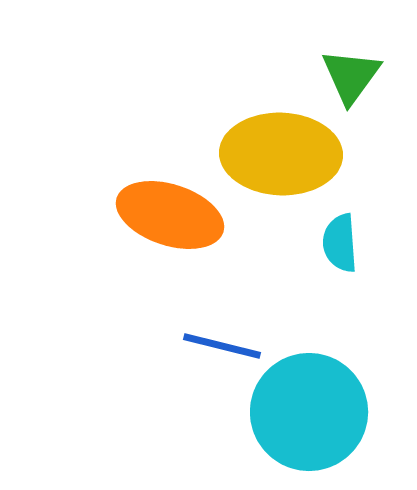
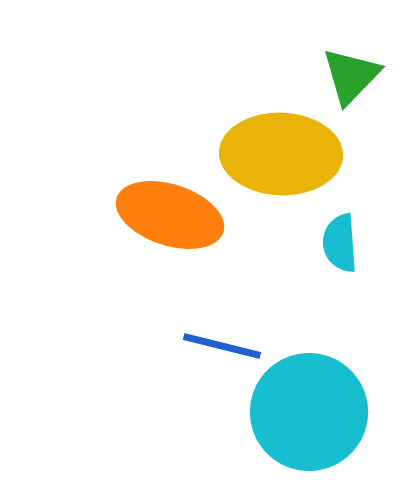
green triangle: rotated 8 degrees clockwise
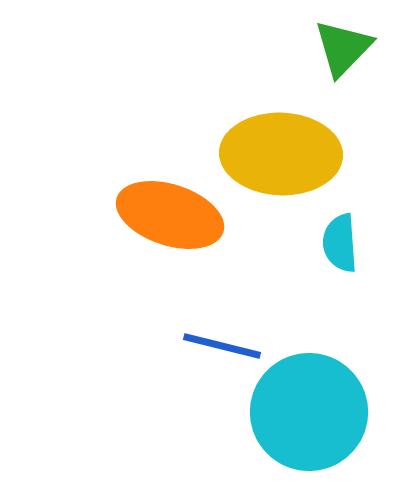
green triangle: moved 8 px left, 28 px up
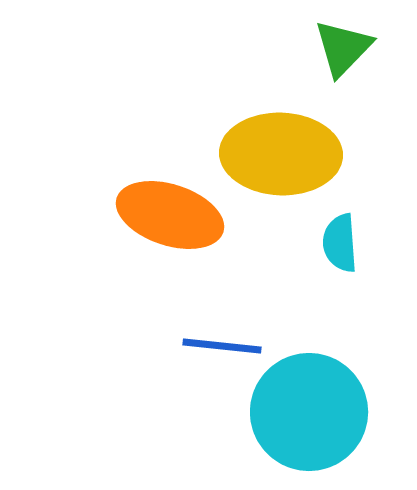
blue line: rotated 8 degrees counterclockwise
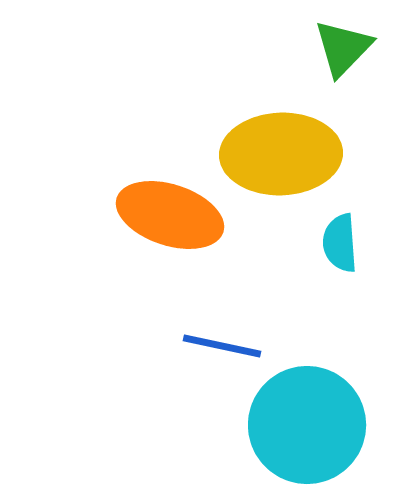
yellow ellipse: rotated 4 degrees counterclockwise
blue line: rotated 6 degrees clockwise
cyan circle: moved 2 px left, 13 px down
